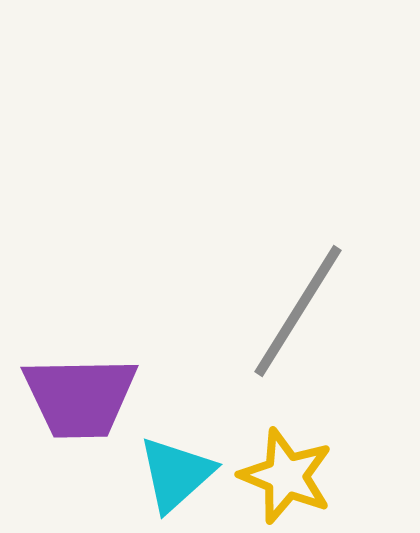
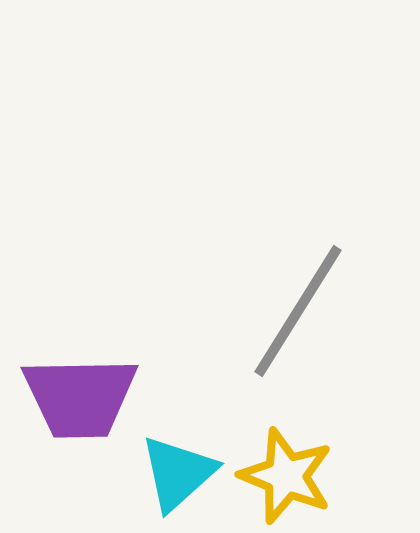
cyan triangle: moved 2 px right, 1 px up
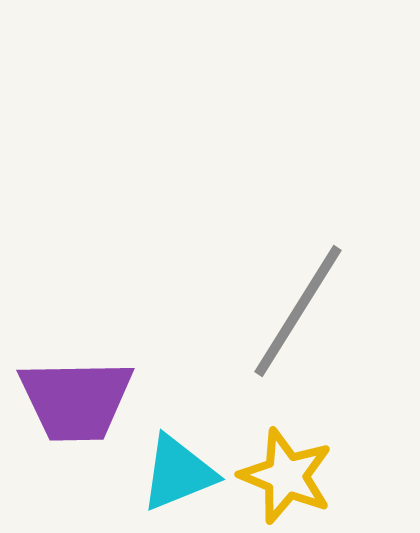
purple trapezoid: moved 4 px left, 3 px down
cyan triangle: rotated 20 degrees clockwise
